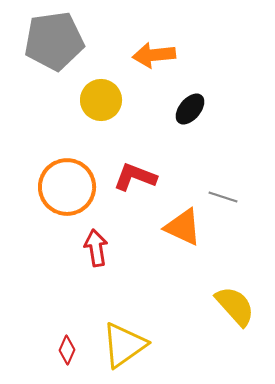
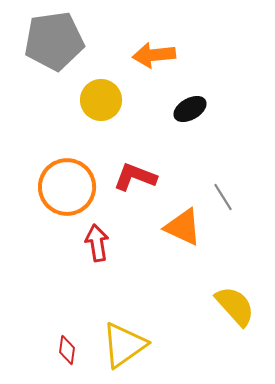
black ellipse: rotated 20 degrees clockwise
gray line: rotated 40 degrees clockwise
red arrow: moved 1 px right, 5 px up
red diamond: rotated 16 degrees counterclockwise
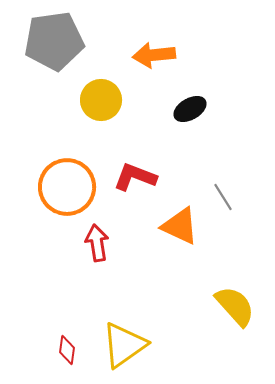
orange triangle: moved 3 px left, 1 px up
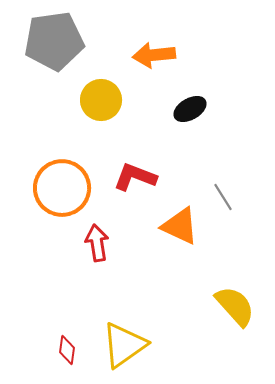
orange circle: moved 5 px left, 1 px down
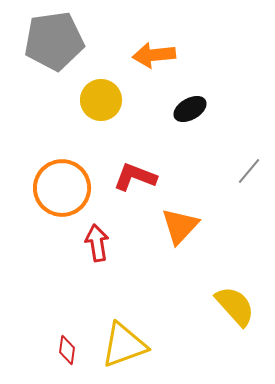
gray line: moved 26 px right, 26 px up; rotated 72 degrees clockwise
orange triangle: rotated 48 degrees clockwise
yellow triangle: rotated 15 degrees clockwise
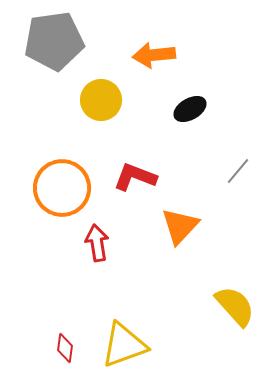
gray line: moved 11 px left
red diamond: moved 2 px left, 2 px up
